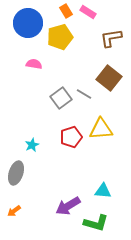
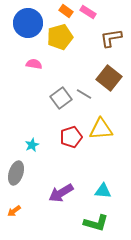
orange rectangle: rotated 24 degrees counterclockwise
purple arrow: moved 7 px left, 13 px up
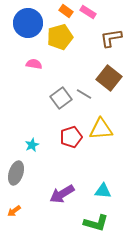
purple arrow: moved 1 px right, 1 px down
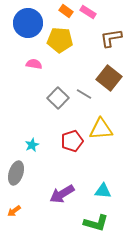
yellow pentagon: moved 3 px down; rotated 20 degrees clockwise
gray square: moved 3 px left; rotated 10 degrees counterclockwise
red pentagon: moved 1 px right, 4 px down
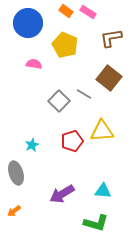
yellow pentagon: moved 5 px right, 5 px down; rotated 20 degrees clockwise
gray square: moved 1 px right, 3 px down
yellow triangle: moved 1 px right, 2 px down
gray ellipse: rotated 35 degrees counterclockwise
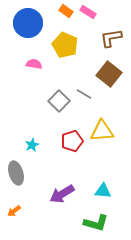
brown square: moved 4 px up
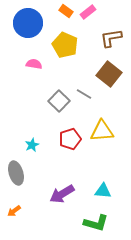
pink rectangle: rotated 70 degrees counterclockwise
red pentagon: moved 2 px left, 2 px up
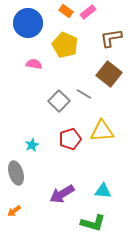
green L-shape: moved 3 px left
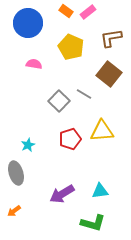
yellow pentagon: moved 6 px right, 2 px down
cyan star: moved 4 px left
cyan triangle: moved 3 px left; rotated 12 degrees counterclockwise
